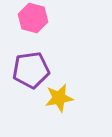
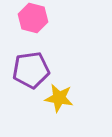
yellow star: rotated 20 degrees clockwise
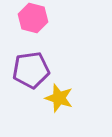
yellow star: rotated 8 degrees clockwise
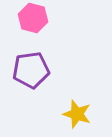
yellow star: moved 18 px right, 16 px down
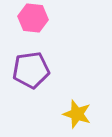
pink hexagon: rotated 8 degrees counterclockwise
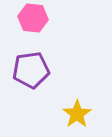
yellow star: rotated 20 degrees clockwise
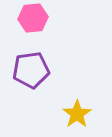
pink hexagon: rotated 12 degrees counterclockwise
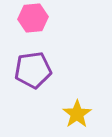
purple pentagon: moved 2 px right
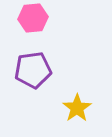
yellow star: moved 6 px up
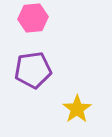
yellow star: moved 1 px down
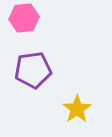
pink hexagon: moved 9 px left
